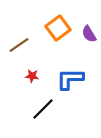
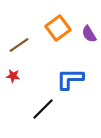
red star: moved 19 px left
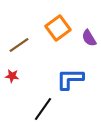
purple semicircle: moved 4 px down
red star: moved 1 px left
black line: rotated 10 degrees counterclockwise
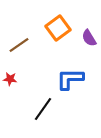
red star: moved 2 px left, 3 px down
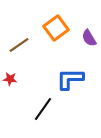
orange square: moved 2 px left
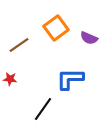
purple semicircle: rotated 36 degrees counterclockwise
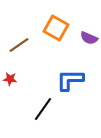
orange square: rotated 25 degrees counterclockwise
blue L-shape: moved 1 px down
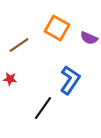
orange square: moved 1 px right
blue L-shape: rotated 124 degrees clockwise
black line: moved 1 px up
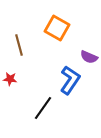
purple semicircle: moved 19 px down
brown line: rotated 70 degrees counterclockwise
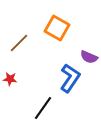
brown line: moved 2 px up; rotated 60 degrees clockwise
blue L-shape: moved 2 px up
